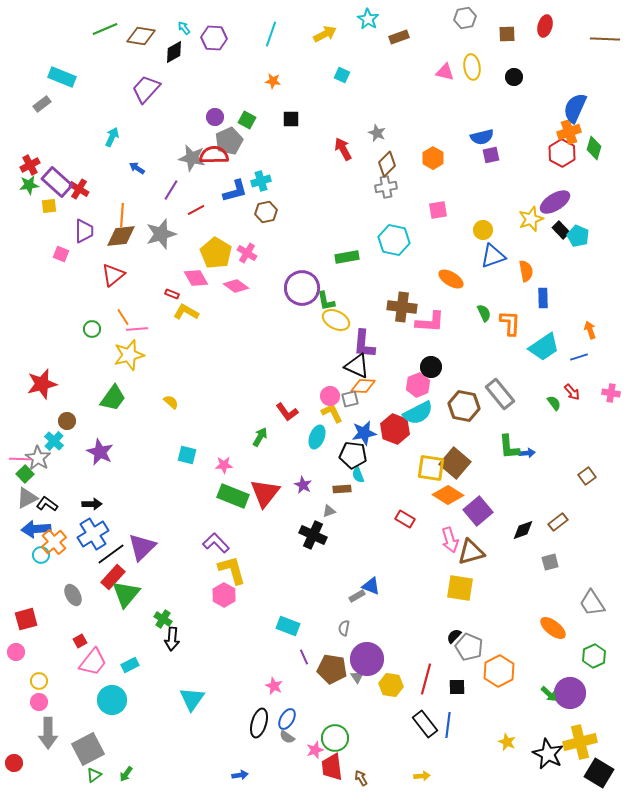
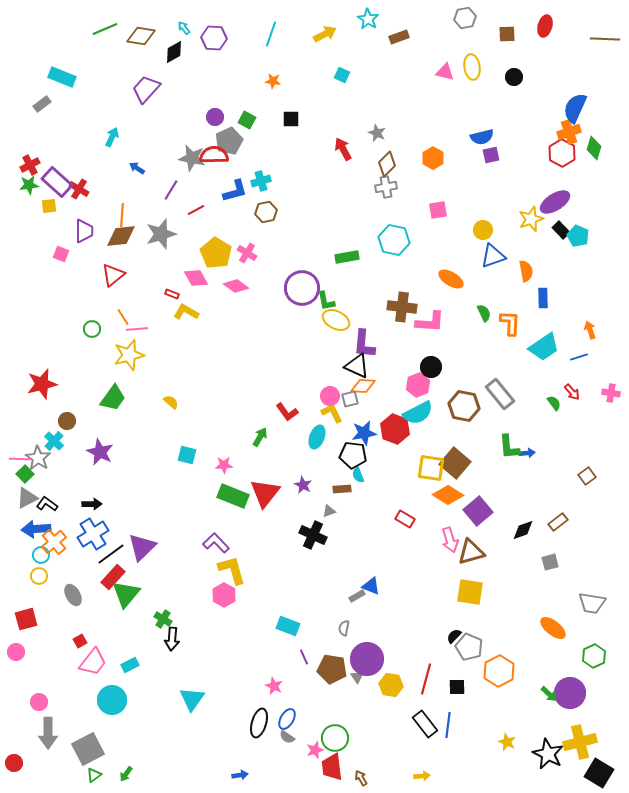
yellow square at (460, 588): moved 10 px right, 4 px down
gray trapezoid at (592, 603): rotated 48 degrees counterclockwise
yellow circle at (39, 681): moved 105 px up
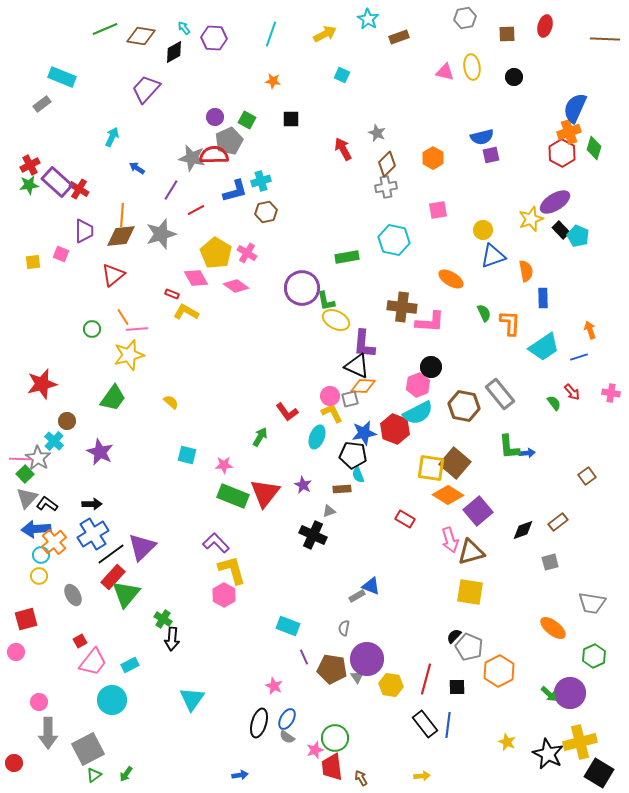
yellow square at (49, 206): moved 16 px left, 56 px down
gray triangle at (27, 498): rotated 20 degrees counterclockwise
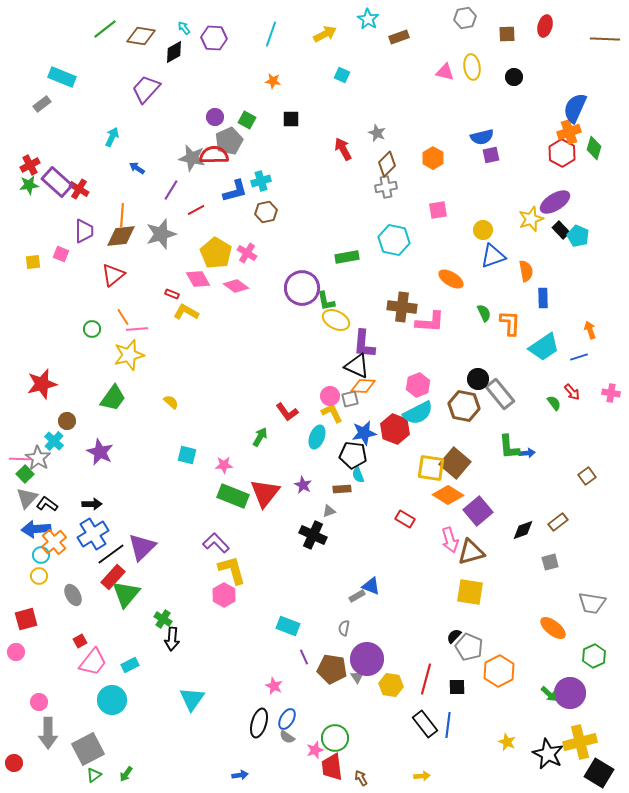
green line at (105, 29): rotated 15 degrees counterclockwise
pink diamond at (196, 278): moved 2 px right, 1 px down
black circle at (431, 367): moved 47 px right, 12 px down
